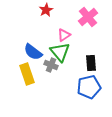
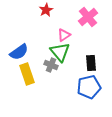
blue semicircle: moved 14 px left; rotated 72 degrees counterclockwise
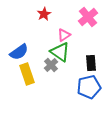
red star: moved 2 px left, 4 px down
green triangle: rotated 15 degrees counterclockwise
gray cross: rotated 24 degrees clockwise
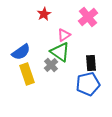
blue semicircle: moved 2 px right
blue pentagon: moved 1 px left, 3 px up
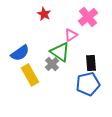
red star: rotated 16 degrees counterclockwise
pink triangle: moved 7 px right
blue semicircle: moved 1 px left, 1 px down
gray cross: moved 1 px right, 1 px up
yellow rectangle: moved 3 px right, 1 px down; rotated 10 degrees counterclockwise
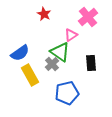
blue pentagon: moved 21 px left, 9 px down
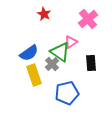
pink cross: moved 2 px down
pink triangle: moved 7 px down
blue semicircle: moved 9 px right
yellow rectangle: moved 4 px right; rotated 10 degrees clockwise
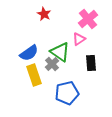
pink triangle: moved 8 px right, 3 px up
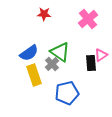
red star: rotated 24 degrees counterclockwise
pink triangle: moved 22 px right, 16 px down
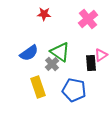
yellow rectangle: moved 4 px right, 12 px down
blue pentagon: moved 7 px right, 3 px up; rotated 25 degrees clockwise
